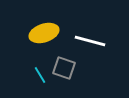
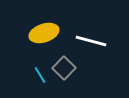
white line: moved 1 px right
gray square: rotated 25 degrees clockwise
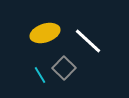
yellow ellipse: moved 1 px right
white line: moved 3 px left; rotated 28 degrees clockwise
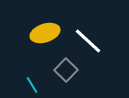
gray square: moved 2 px right, 2 px down
cyan line: moved 8 px left, 10 px down
